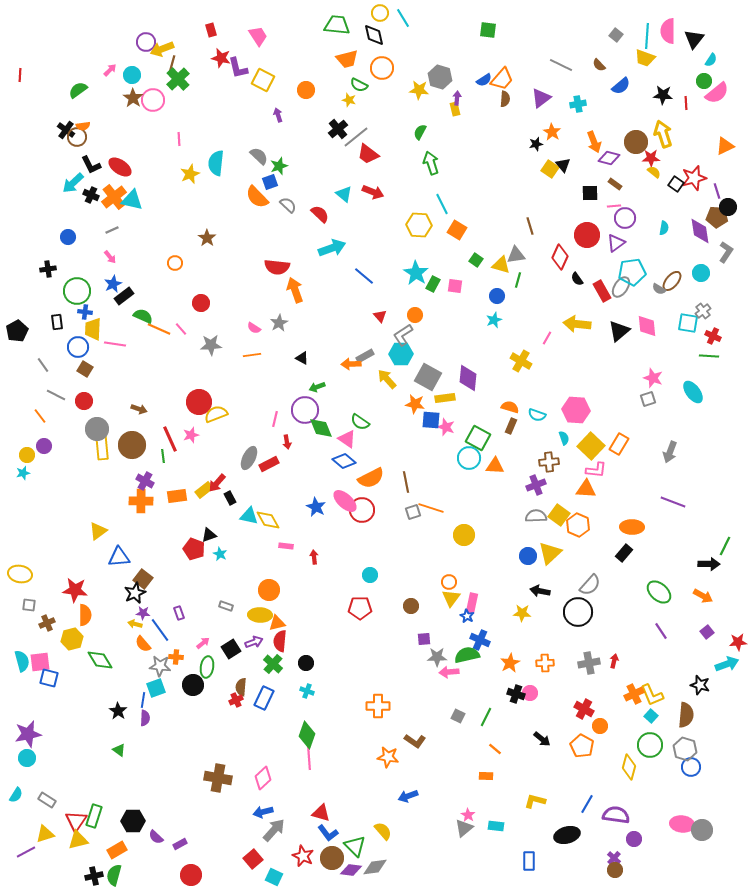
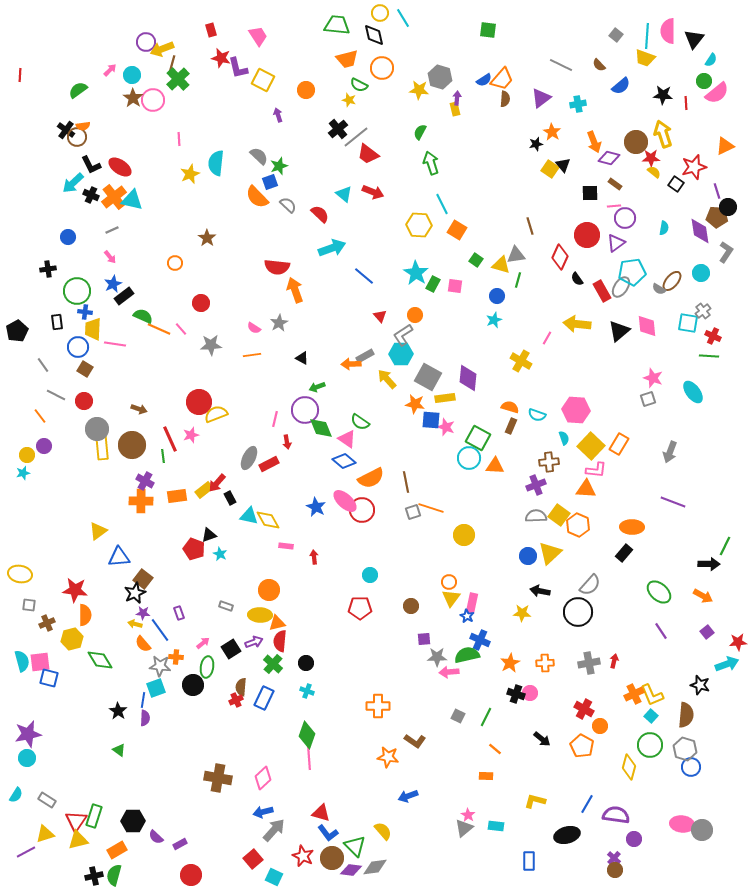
red star at (694, 178): moved 11 px up
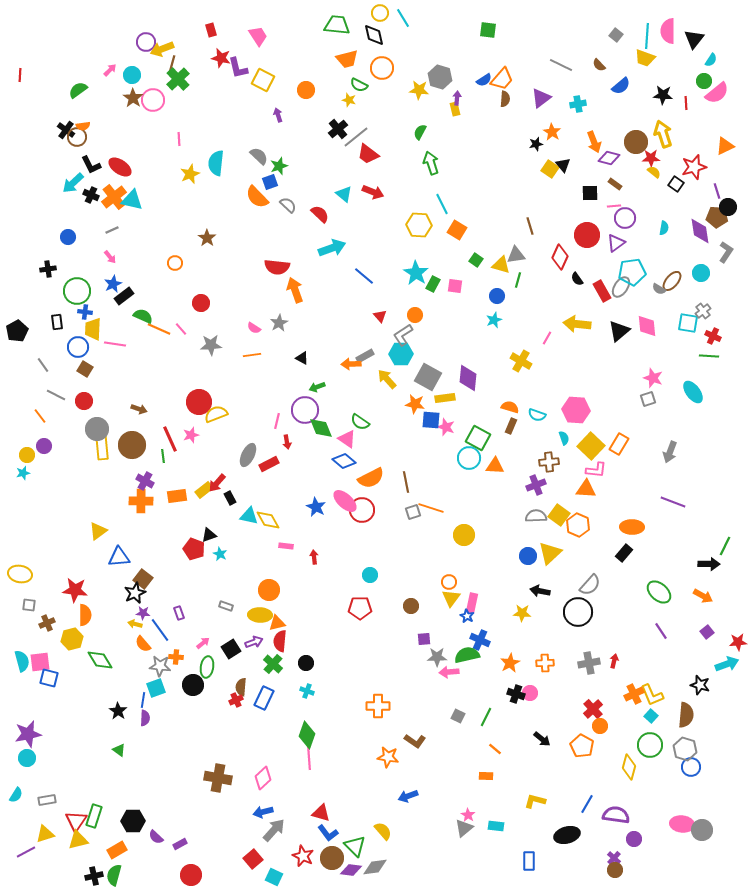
pink line at (275, 419): moved 2 px right, 2 px down
gray ellipse at (249, 458): moved 1 px left, 3 px up
red cross at (584, 709): moved 9 px right; rotated 18 degrees clockwise
gray rectangle at (47, 800): rotated 42 degrees counterclockwise
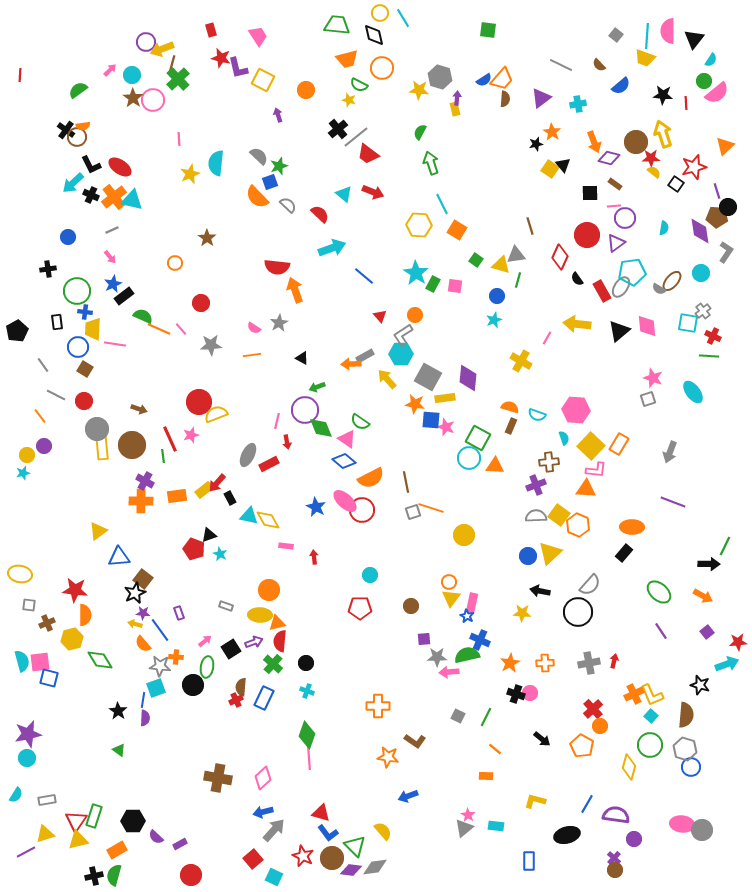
orange triangle at (725, 146): rotated 18 degrees counterclockwise
pink arrow at (203, 643): moved 2 px right, 2 px up
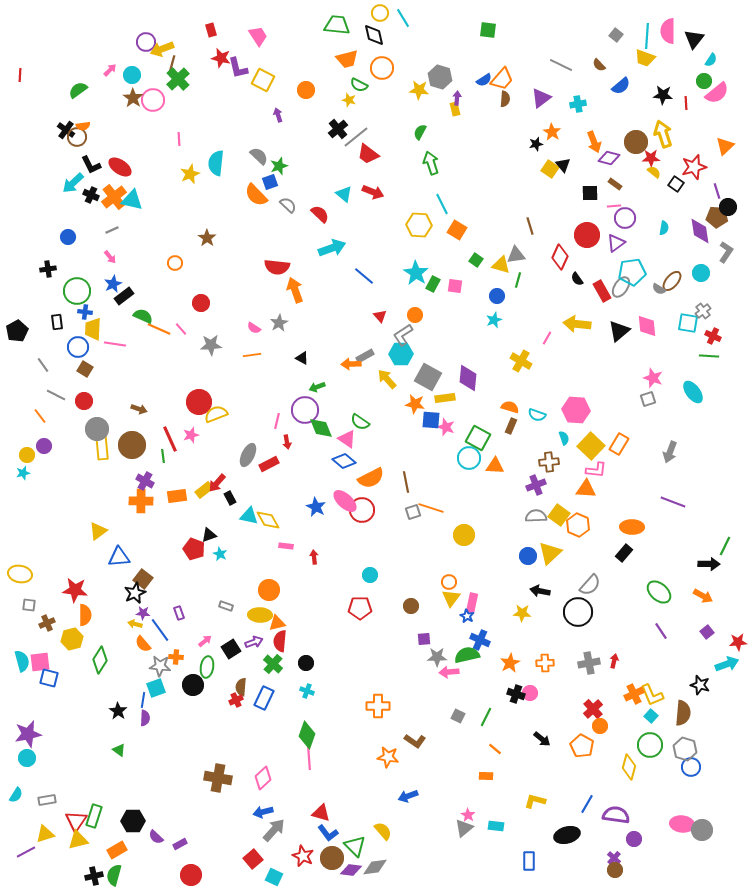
orange semicircle at (257, 197): moved 1 px left, 2 px up
green diamond at (100, 660): rotated 64 degrees clockwise
brown semicircle at (686, 715): moved 3 px left, 2 px up
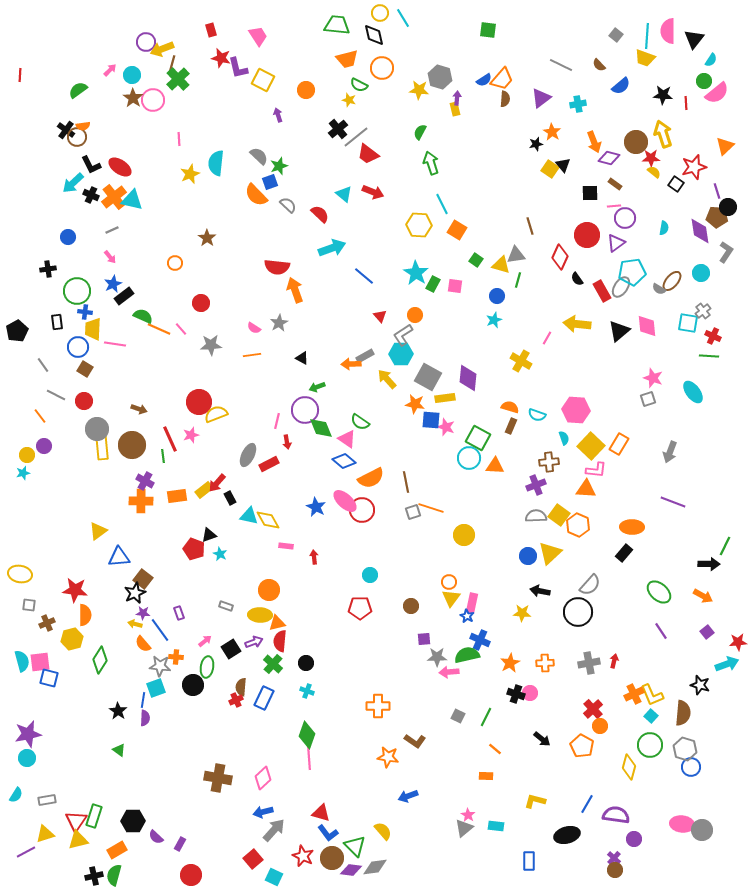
purple rectangle at (180, 844): rotated 32 degrees counterclockwise
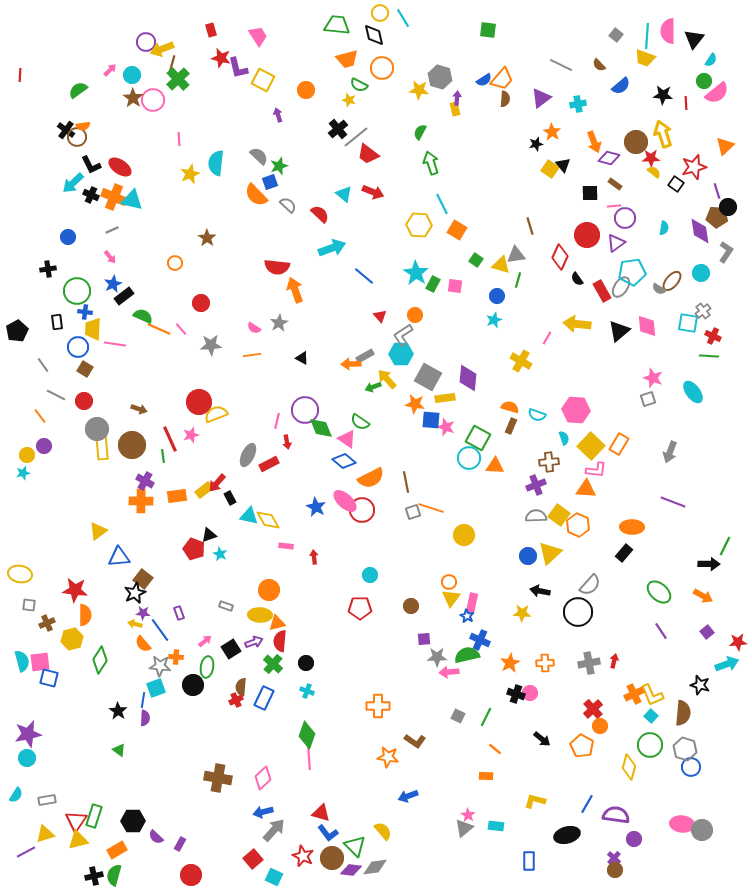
orange cross at (114, 197): rotated 30 degrees counterclockwise
green arrow at (317, 387): moved 56 px right
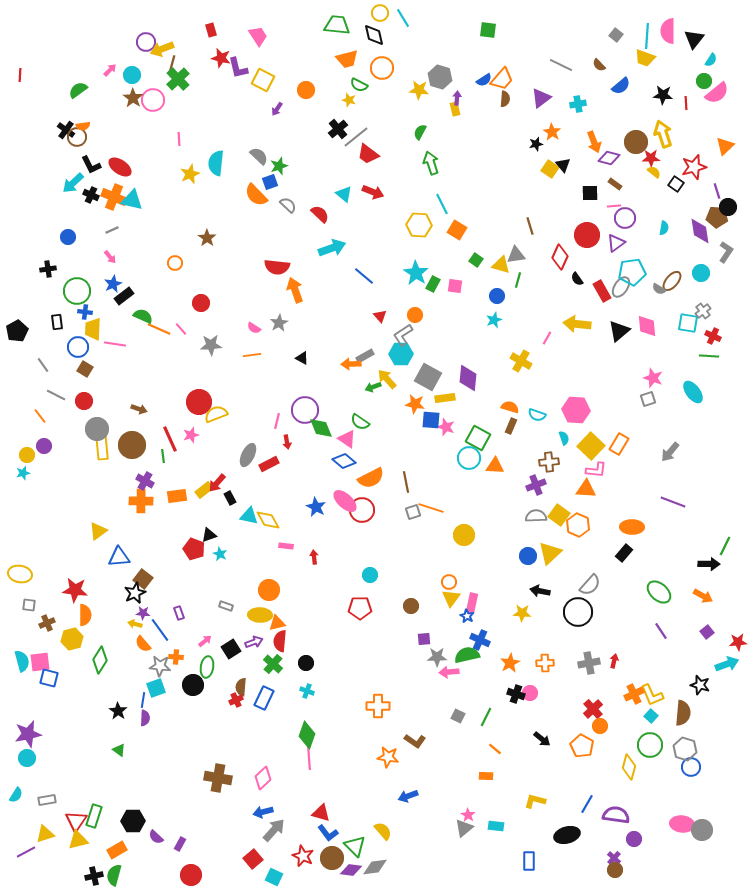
purple arrow at (278, 115): moved 1 px left, 6 px up; rotated 128 degrees counterclockwise
gray arrow at (670, 452): rotated 20 degrees clockwise
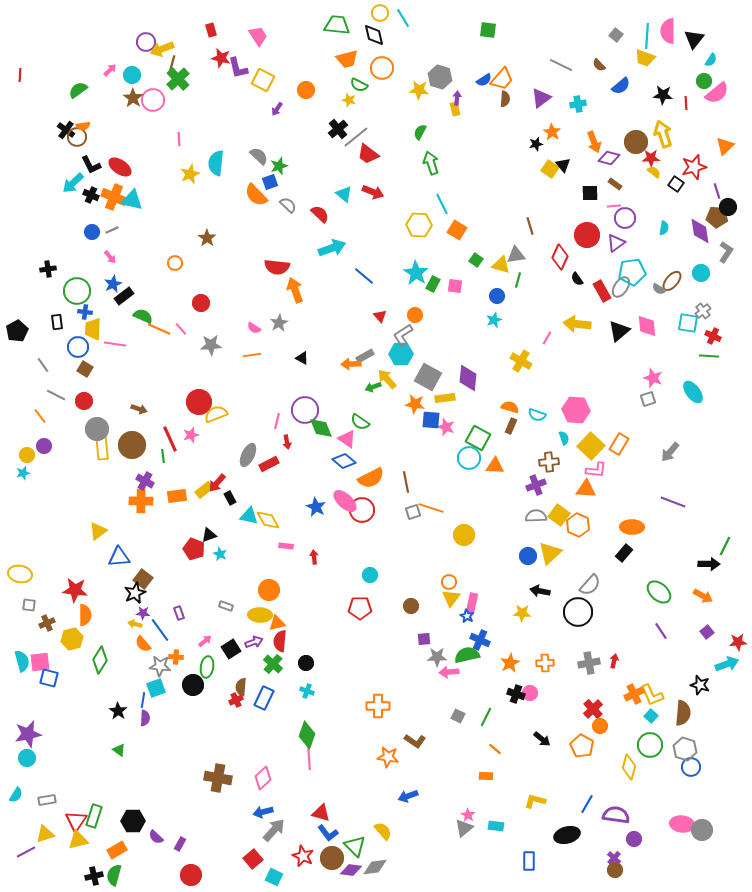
blue circle at (68, 237): moved 24 px right, 5 px up
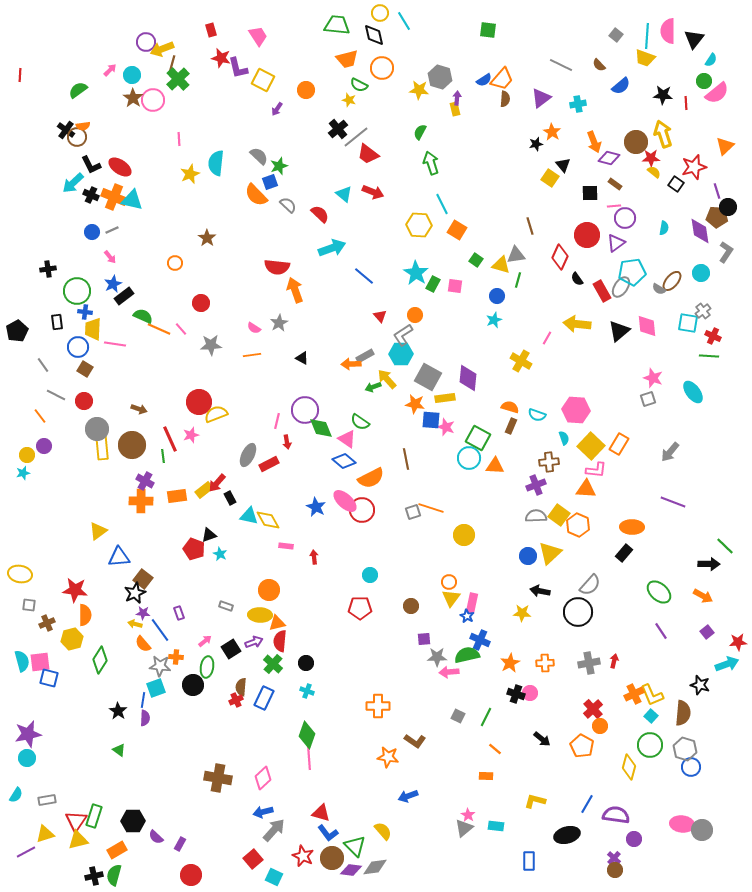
cyan line at (403, 18): moved 1 px right, 3 px down
yellow square at (550, 169): moved 9 px down
brown line at (406, 482): moved 23 px up
green line at (725, 546): rotated 72 degrees counterclockwise
